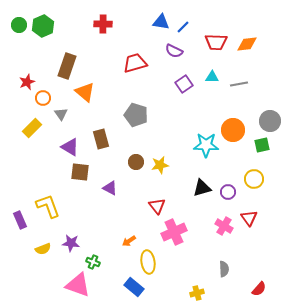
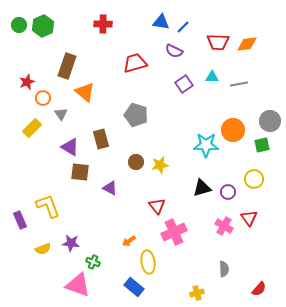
red trapezoid at (216, 42): moved 2 px right
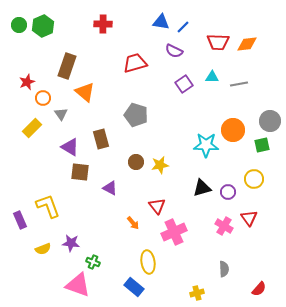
orange arrow at (129, 241): moved 4 px right, 18 px up; rotated 96 degrees counterclockwise
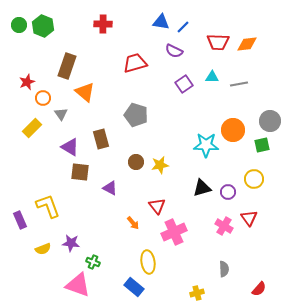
green hexagon at (43, 26): rotated 15 degrees counterclockwise
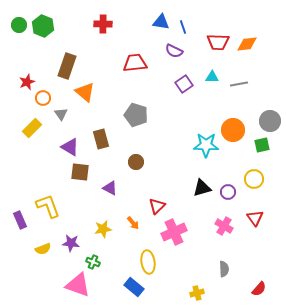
blue line at (183, 27): rotated 64 degrees counterclockwise
red trapezoid at (135, 63): rotated 10 degrees clockwise
yellow star at (160, 165): moved 57 px left, 64 px down
red triangle at (157, 206): rotated 24 degrees clockwise
red triangle at (249, 218): moved 6 px right
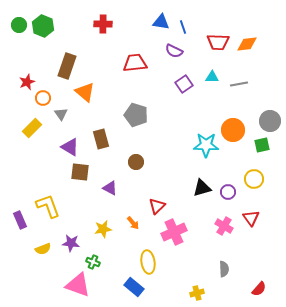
red triangle at (255, 218): moved 4 px left
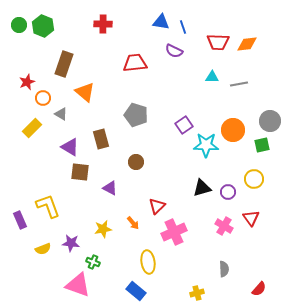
brown rectangle at (67, 66): moved 3 px left, 2 px up
purple square at (184, 84): moved 41 px down
gray triangle at (61, 114): rotated 24 degrees counterclockwise
blue rectangle at (134, 287): moved 2 px right, 4 px down
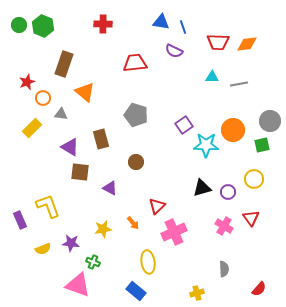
gray triangle at (61, 114): rotated 24 degrees counterclockwise
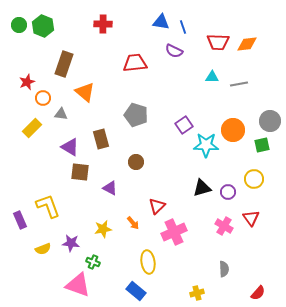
red semicircle at (259, 289): moved 1 px left, 4 px down
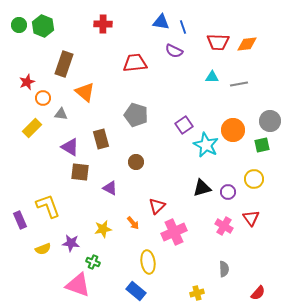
cyan star at (206, 145): rotated 25 degrees clockwise
